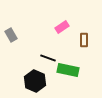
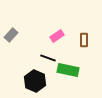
pink rectangle: moved 5 px left, 9 px down
gray rectangle: rotated 72 degrees clockwise
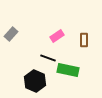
gray rectangle: moved 1 px up
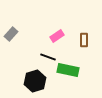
black line: moved 1 px up
black hexagon: rotated 20 degrees clockwise
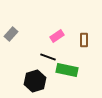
green rectangle: moved 1 px left
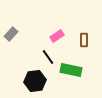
black line: rotated 35 degrees clockwise
green rectangle: moved 4 px right
black hexagon: rotated 10 degrees clockwise
